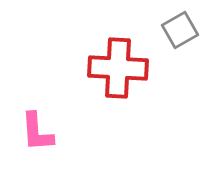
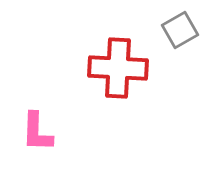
pink L-shape: rotated 6 degrees clockwise
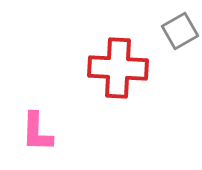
gray square: moved 1 px down
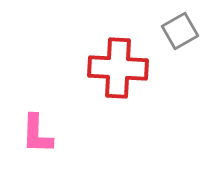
pink L-shape: moved 2 px down
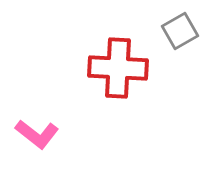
pink L-shape: rotated 54 degrees counterclockwise
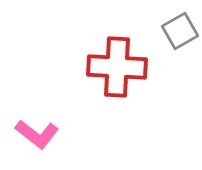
red cross: moved 1 px left, 1 px up
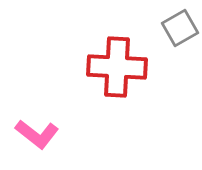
gray square: moved 3 px up
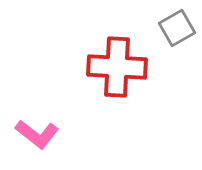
gray square: moved 3 px left
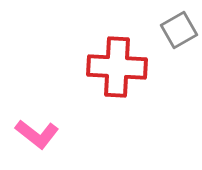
gray square: moved 2 px right, 2 px down
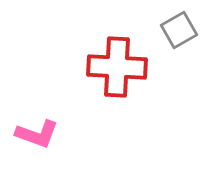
pink L-shape: rotated 18 degrees counterclockwise
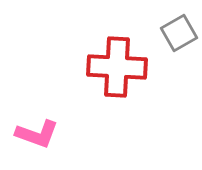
gray square: moved 3 px down
